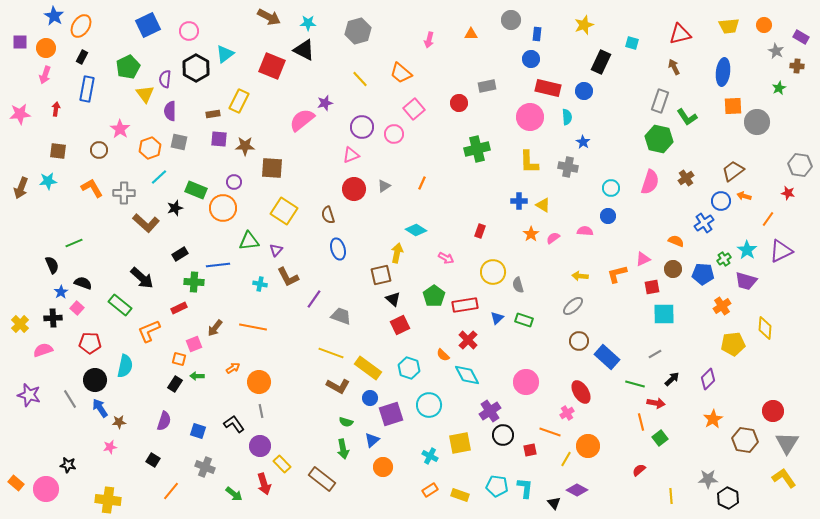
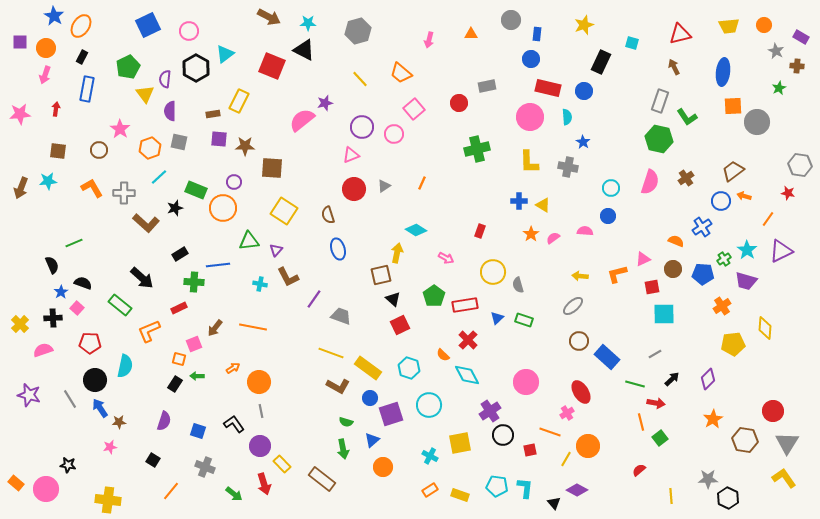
blue cross at (704, 223): moved 2 px left, 4 px down
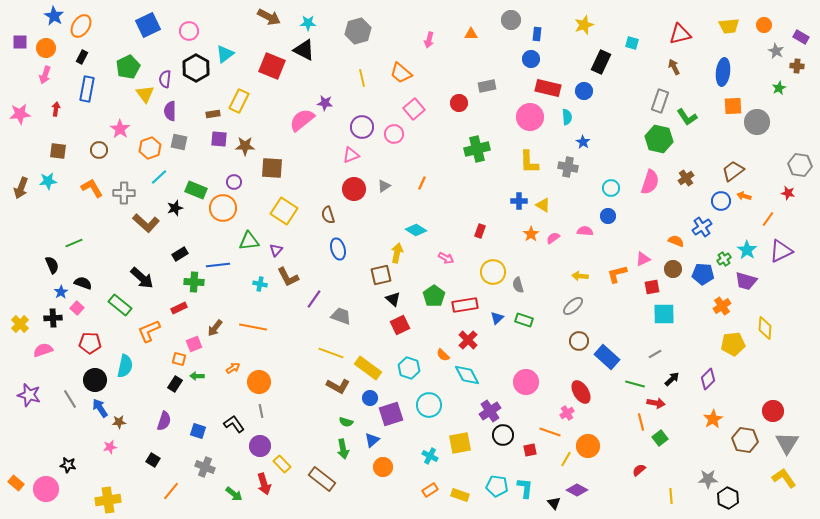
yellow line at (360, 79): moved 2 px right, 1 px up; rotated 30 degrees clockwise
purple star at (325, 103): rotated 21 degrees clockwise
yellow cross at (108, 500): rotated 15 degrees counterclockwise
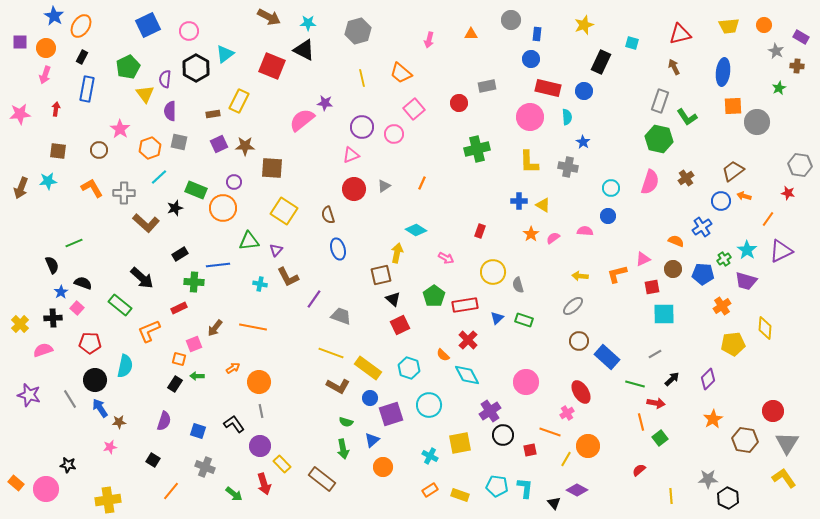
purple square at (219, 139): moved 5 px down; rotated 30 degrees counterclockwise
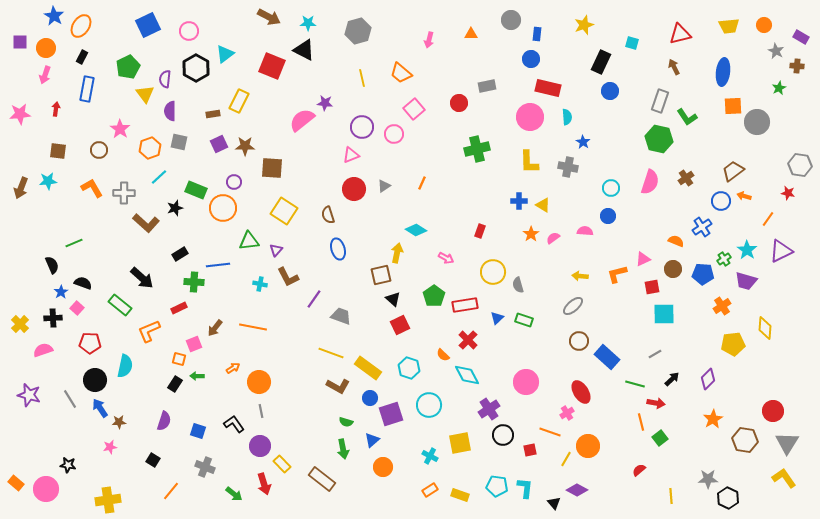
blue circle at (584, 91): moved 26 px right
purple cross at (490, 411): moved 1 px left, 2 px up
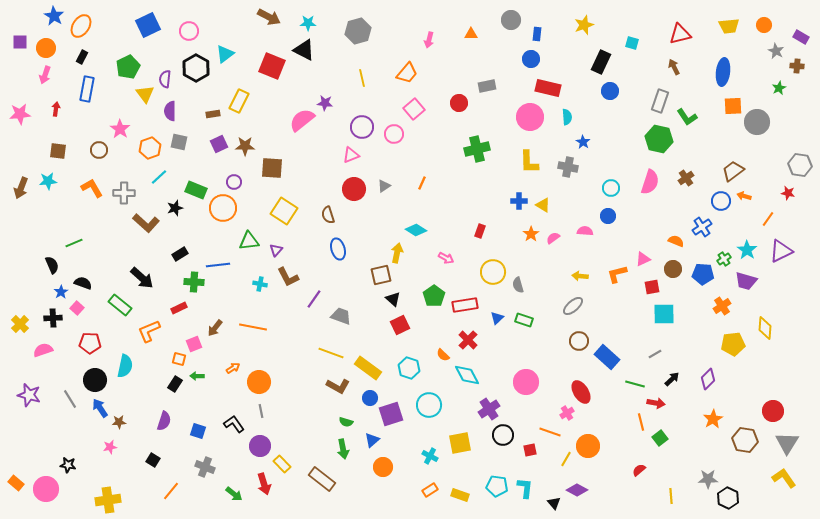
orange trapezoid at (401, 73): moved 6 px right; rotated 90 degrees counterclockwise
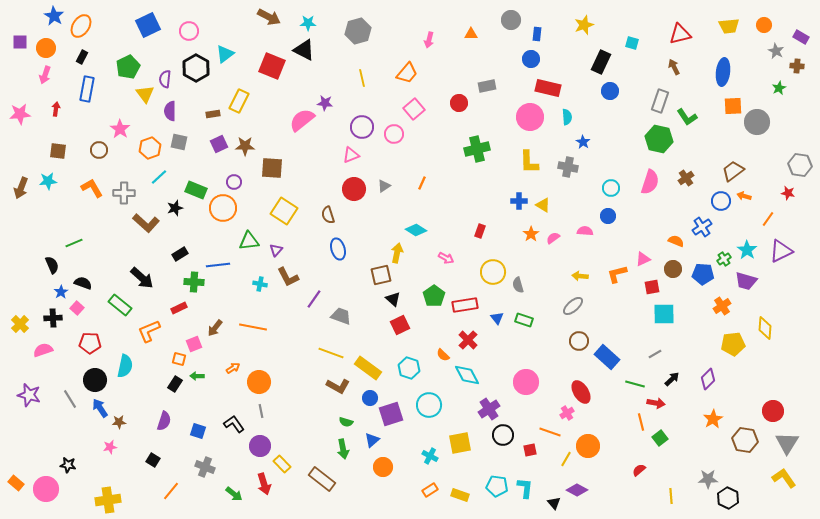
blue triangle at (497, 318): rotated 24 degrees counterclockwise
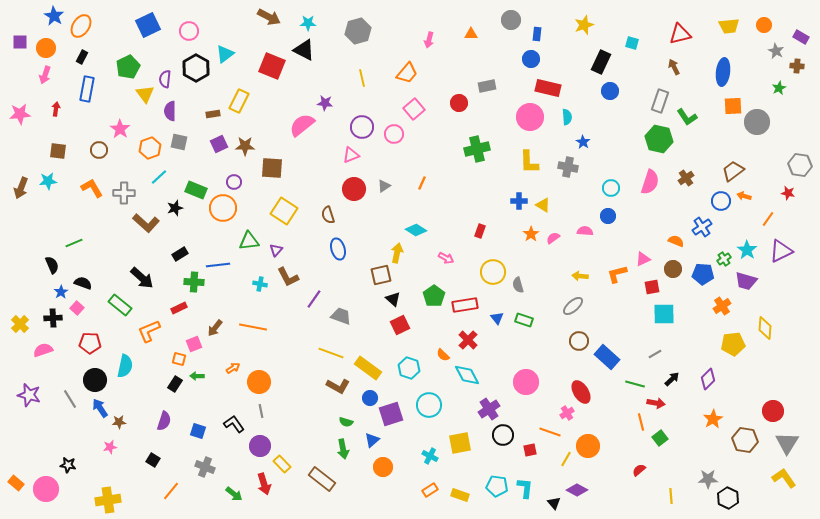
pink semicircle at (302, 120): moved 5 px down
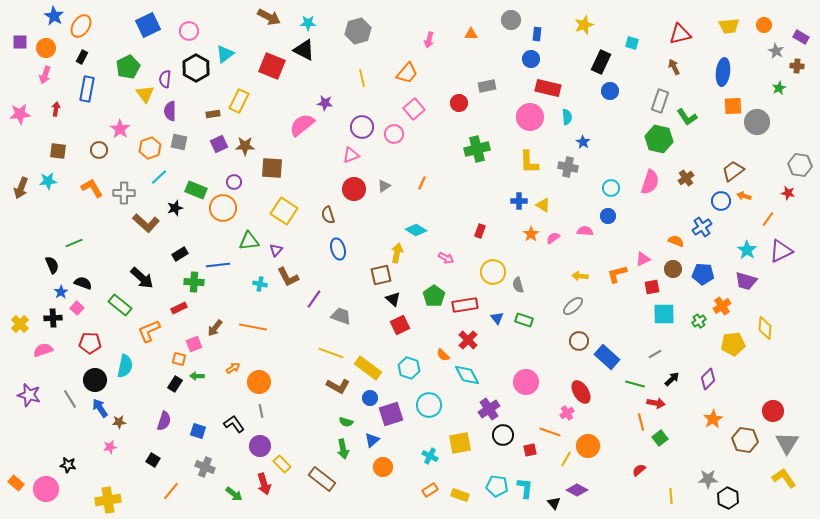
green cross at (724, 259): moved 25 px left, 62 px down
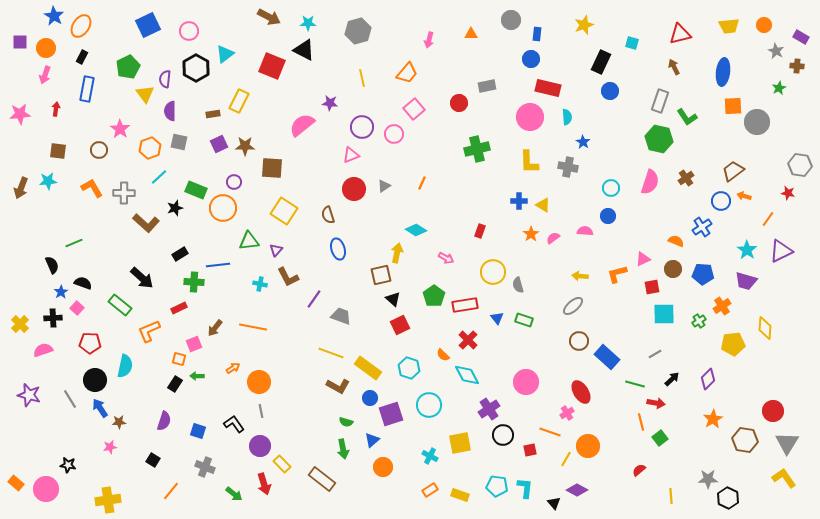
purple star at (325, 103): moved 5 px right
